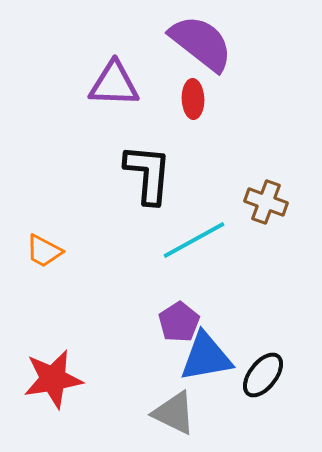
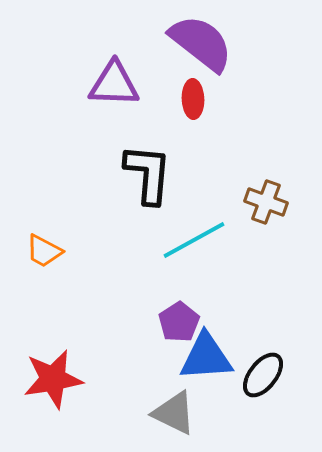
blue triangle: rotated 6 degrees clockwise
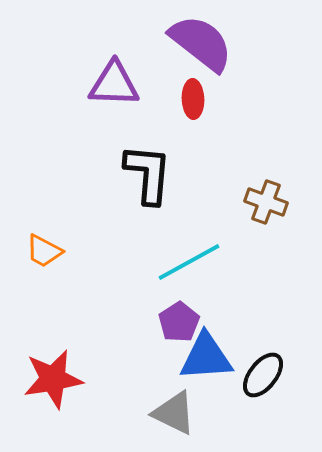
cyan line: moved 5 px left, 22 px down
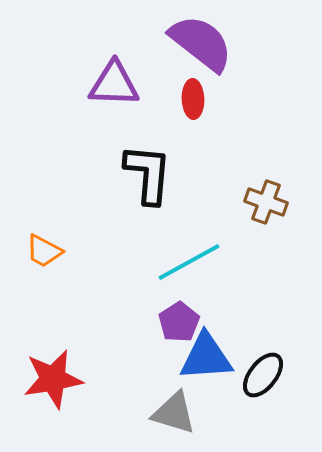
gray triangle: rotated 9 degrees counterclockwise
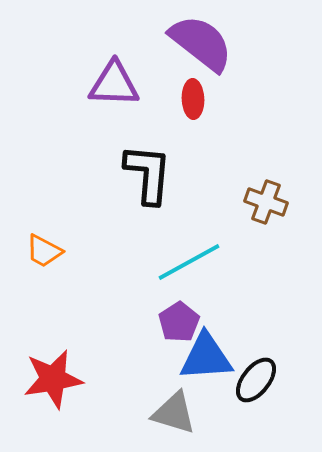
black ellipse: moved 7 px left, 5 px down
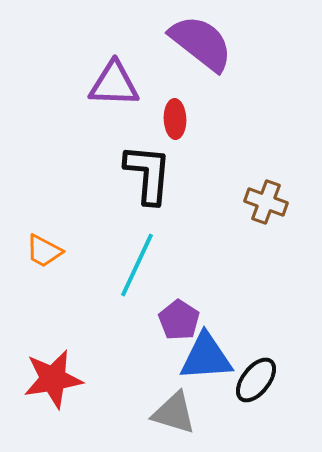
red ellipse: moved 18 px left, 20 px down
cyan line: moved 52 px left, 3 px down; rotated 36 degrees counterclockwise
purple pentagon: moved 2 px up; rotated 6 degrees counterclockwise
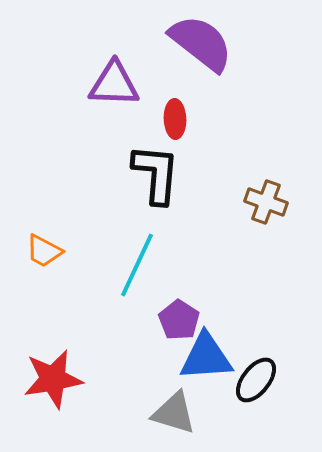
black L-shape: moved 8 px right
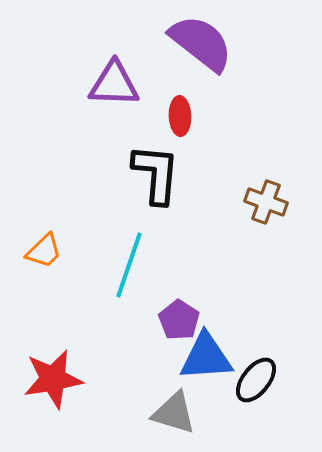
red ellipse: moved 5 px right, 3 px up
orange trapezoid: rotated 72 degrees counterclockwise
cyan line: moved 8 px left; rotated 6 degrees counterclockwise
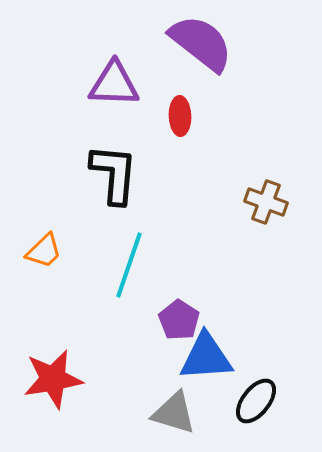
black L-shape: moved 42 px left
black ellipse: moved 21 px down
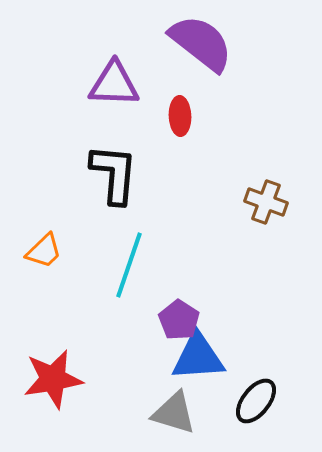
blue triangle: moved 8 px left
